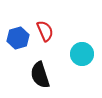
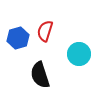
red semicircle: rotated 140 degrees counterclockwise
cyan circle: moved 3 px left
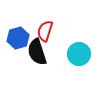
black semicircle: moved 3 px left, 23 px up
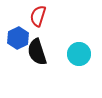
red semicircle: moved 7 px left, 15 px up
blue hexagon: rotated 10 degrees counterclockwise
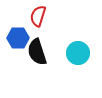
blue hexagon: rotated 25 degrees clockwise
cyan circle: moved 1 px left, 1 px up
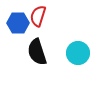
blue hexagon: moved 15 px up
